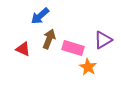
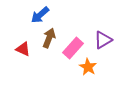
blue arrow: moved 1 px up
brown arrow: moved 1 px up
pink rectangle: rotated 65 degrees counterclockwise
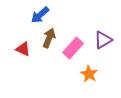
orange star: moved 1 px right, 7 px down
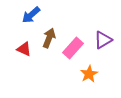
blue arrow: moved 9 px left
red triangle: moved 1 px right
orange star: rotated 12 degrees clockwise
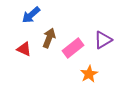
pink rectangle: rotated 10 degrees clockwise
